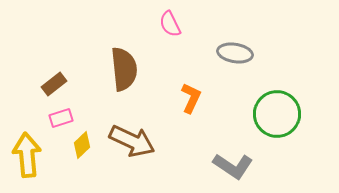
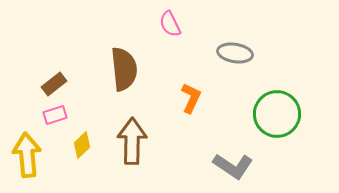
pink rectangle: moved 6 px left, 3 px up
brown arrow: rotated 114 degrees counterclockwise
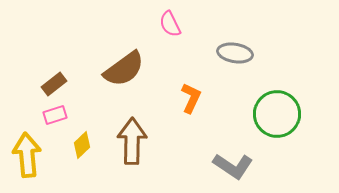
brown semicircle: rotated 60 degrees clockwise
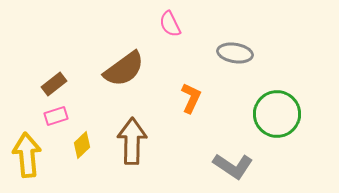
pink rectangle: moved 1 px right, 1 px down
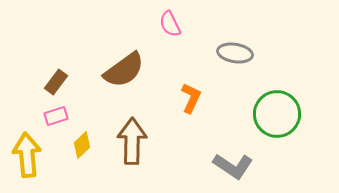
brown semicircle: moved 1 px down
brown rectangle: moved 2 px right, 2 px up; rotated 15 degrees counterclockwise
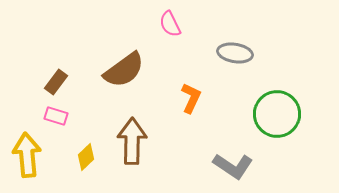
pink rectangle: rotated 35 degrees clockwise
yellow diamond: moved 4 px right, 12 px down
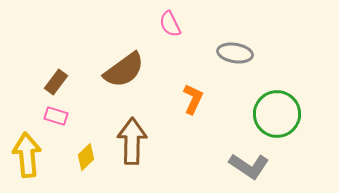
orange L-shape: moved 2 px right, 1 px down
gray L-shape: moved 16 px right
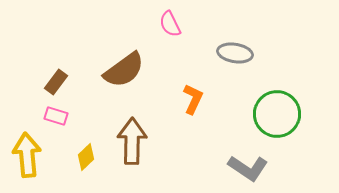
gray L-shape: moved 1 px left, 2 px down
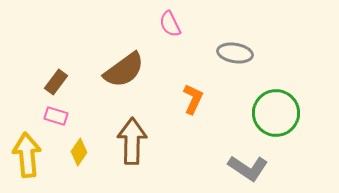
green circle: moved 1 px left, 1 px up
yellow diamond: moved 7 px left, 5 px up; rotated 12 degrees counterclockwise
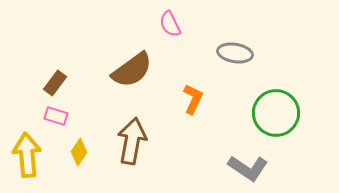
brown semicircle: moved 8 px right
brown rectangle: moved 1 px left, 1 px down
brown arrow: rotated 9 degrees clockwise
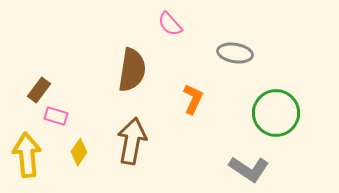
pink semicircle: rotated 16 degrees counterclockwise
brown semicircle: rotated 45 degrees counterclockwise
brown rectangle: moved 16 px left, 7 px down
gray L-shape: moved 1 px right, 1 px down
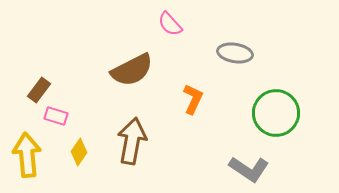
brown semicircle: rotated 54 degrees clockwise
